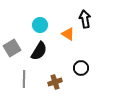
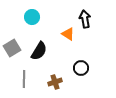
cyan circle: moved 8 px left, 8 px up
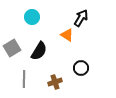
black arrow: moved 4 px left, 1 px up; rotated 42 degrees clockwise
orange triangle: moved 1 px left, 1 px down
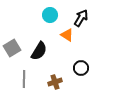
cyan circle: moved 18 px right, 2 px up
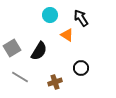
black arrow: rotated 66 degrees counterclockwise
gray line: moved 4 px left, 2 px up; rotated 60 degrees counterclockwise
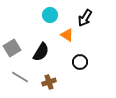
black arrow: moved 4 px right; rotated 114 degrees counterclockwise
black semicircle: moved 2 px right, 1 px down
black circle: moved 1 px left, 6 px up
brown cross: moved 6 px left
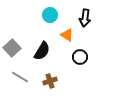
black arrow: rotated 24 degrees counterclockwise
gray square: rotated 12 degrees counterclockwise
black semicircle: moved 1 px right, 1 px up
black circle: moved 5 px up
brown cross: moved 1 px right, 1 px up
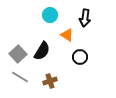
gray square: moved 6 px right, 6 px down
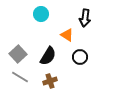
cyan circle: moved 9 px left, 1 px up
black semicircle: moved 6 px right, 5 px down
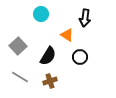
gray square: moved 8 px up
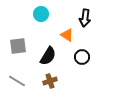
gray square: rotated 36 degrees clockwise
black circle: moved 2 px right
gray line: moved 3 px left, 4 px down
